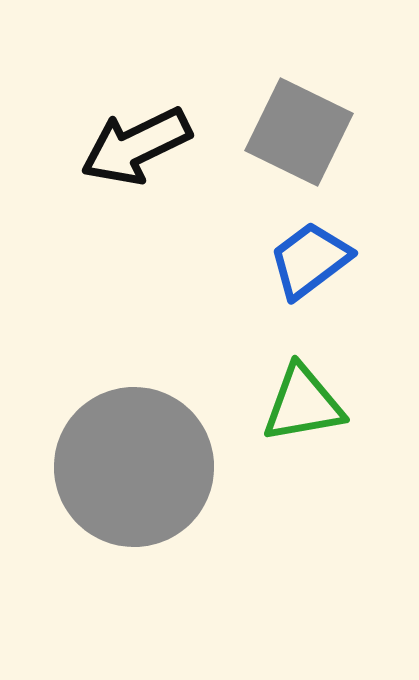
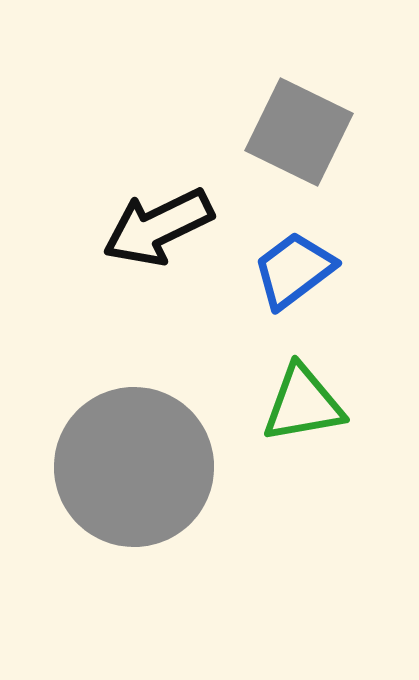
black arrow: moved 22 px right, 81 px down
blue trapezoid: moved 16 px left, 10 px down
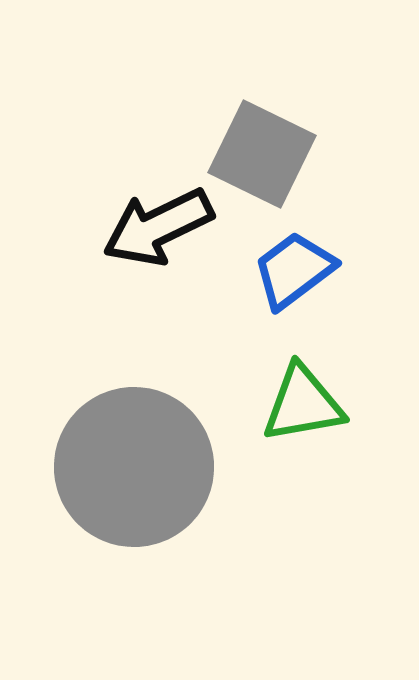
gray square: moved 37 px left, 22 px down
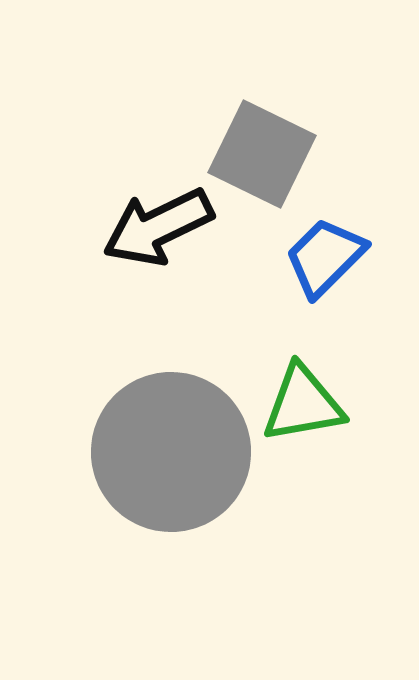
blue trapezoid: moved 31 px right, 13 px up; rotated 8 degrees counterclockwise
gray circle: moved 37 px right, 15 px up
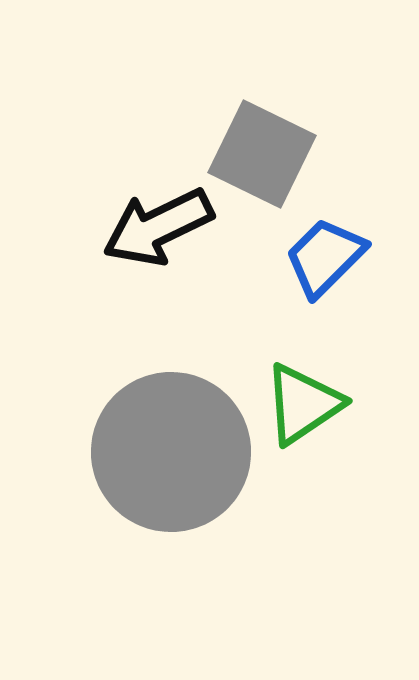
green triangle: rotated 24 degrees counterclockwise
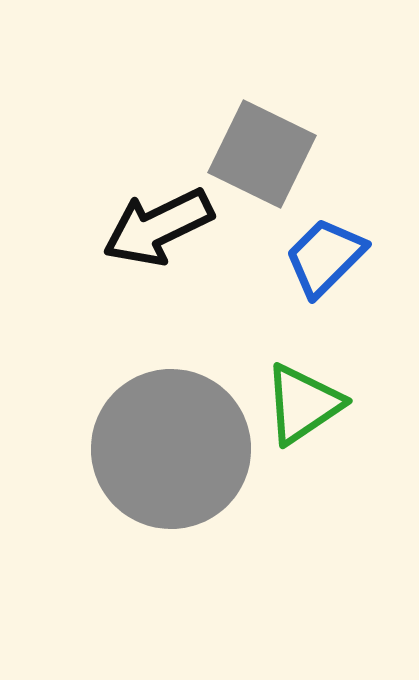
gray circle: moved 3 px up
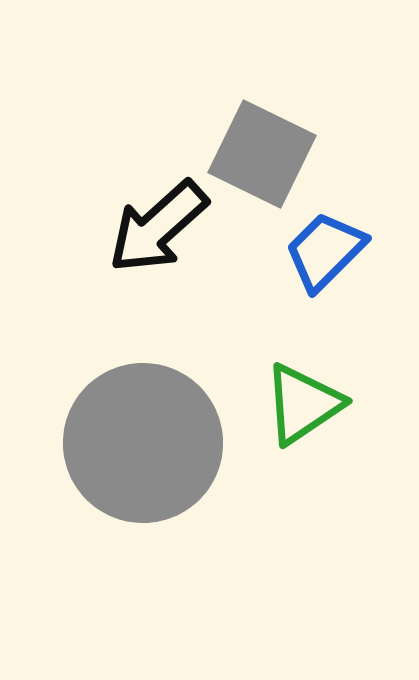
black arrow: rotated 16 degrees counterclockwise
blue trapezoid: moved 6 px up
gray circle: moved 28 px left, 6 px up
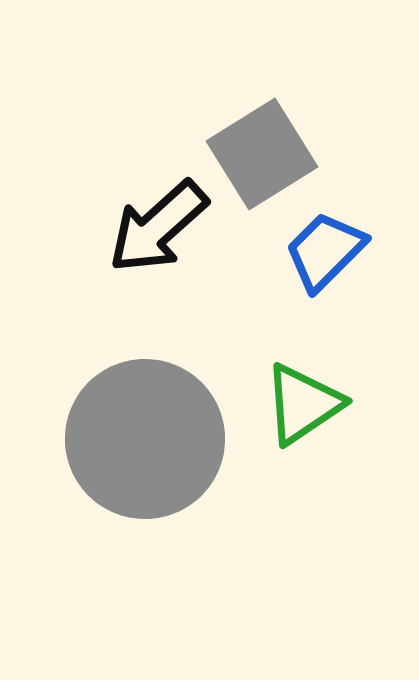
gray square: rotated 32 degrees clockwise
gray circle: moved 2 px right, 4 px up
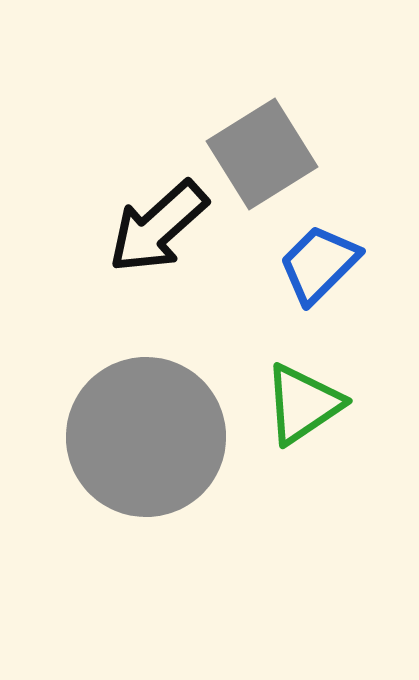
blue trapezoid: moved 6 px left, 13 px down
gray circle: moved 1 px right, 2 px up
